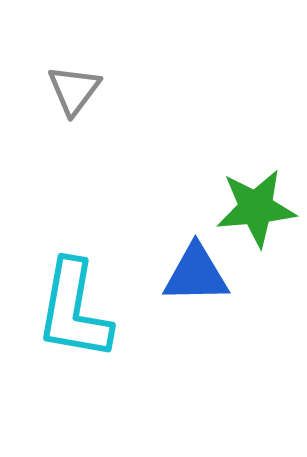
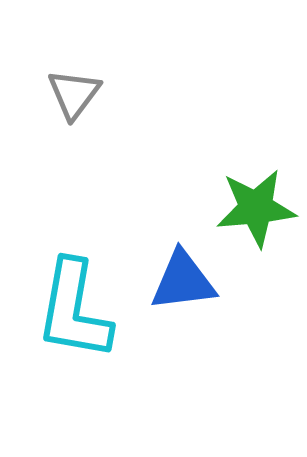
gray triangle: moved 4 px down
blue triangle: moved 13 px left, 7 px down; rotated 6 degrees counterclockwise
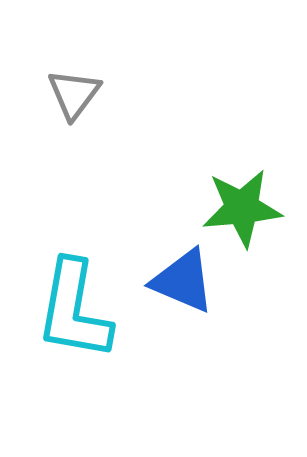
green star: moved 14 px left
blue triangle: rotated 30 degrees clockwise
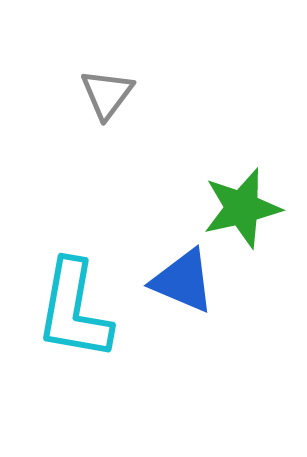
gray triangle: moved 33 px right
green star: rotated 8 degrees counterclockwise
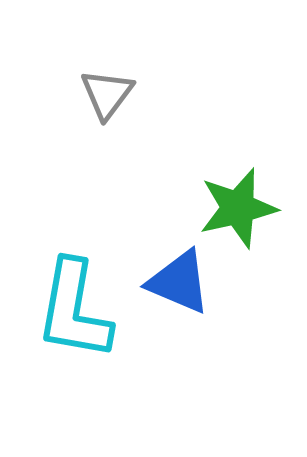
green star: moved 4 px left
blue triangle: moved 4 px left, 1 px down
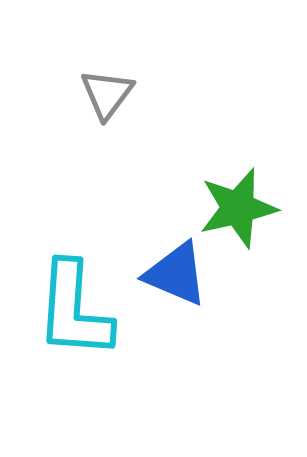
blue triangle: moved 3 px left, 8 px up
cyan L-shape: rotated 6 degrees counterclockwise
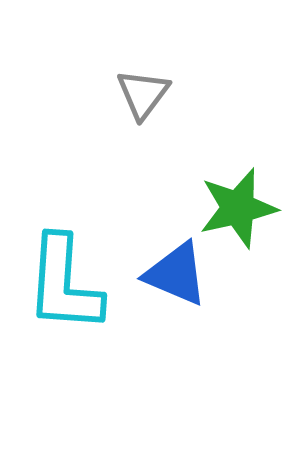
gray triangle: moved 36 px right
cyan L-shape: moved 10 px left, 26 px up
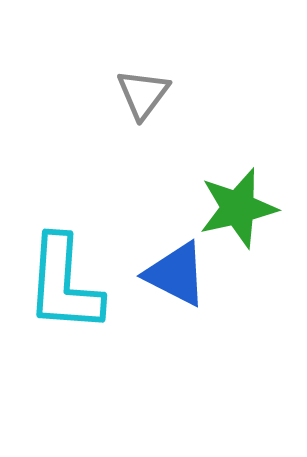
blue triangle: rotated 4 degrees clockwise
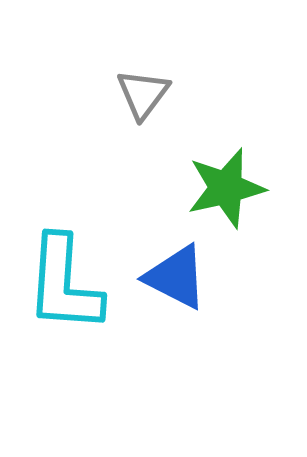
green star: moved 12 px left, 20 px up
blue triangle: moved 3 px down
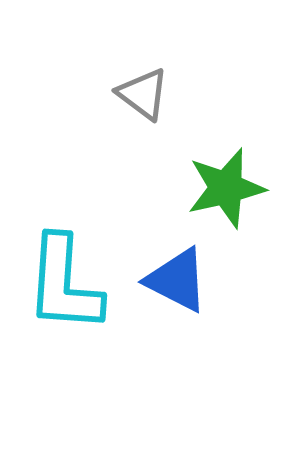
gray triangle: rotated 30 degrees counterclockwise
blue triangle: moved 1 px right, 3 px down
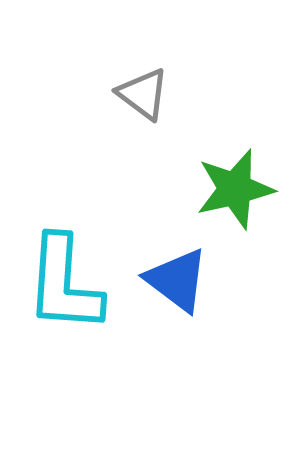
green star: moved 9 px right, 1 px down
blue triangle: rotated 10 degrees clockwise
